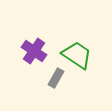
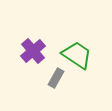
purple cross: moved 1 px left; rotated 15 degrees clockwise
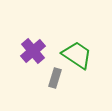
gray rectangle: moved 1 px left; rotated 12 degrees counterclockwise
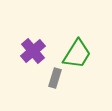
green trapezoid: moved 1 px up; rotated 88 degrees clockwise
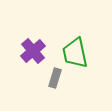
green trapezoid: moved 2 px left, 1 px up; rotated 136 degrees clockwise
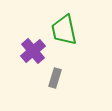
green trapezoid: moved 11 px left, 23 px up
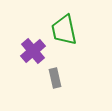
gray rectangle: rotated 30 degrees counterclockwise
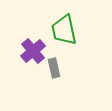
gray rectangle: moved 1 px left, 10 px up
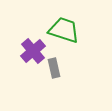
green trapezoid: rotated 120 degrees clockwise
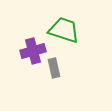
purple cross: rotated 25 degrees clockwise
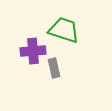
purple cross: rotated 10 degrees clockwise
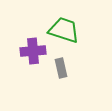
gray rectangle: moved 7 px right
